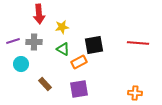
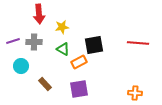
cyan circle: moved 2 px down
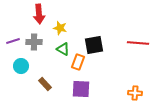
yellow star: moved 2 px left, 1 px down; rotated 24 degrees clockwise
orange rectangle: moved 1 px left; rotated 42 degrees counterclockwise
purple square: moved 2 px right; rotated 12 degrees clockwise
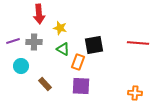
purple square: moved 3 px up
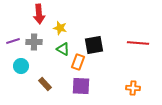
orange cross: moved 2 px left, 5 px up
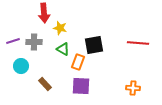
red arrow: moved 5 px right, 1 px up
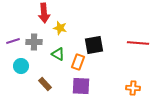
green triangle: moved 5 px left, 5 px down
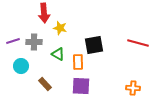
red line: rotated 10 degrees clockwise
orange rectangle: rotated 21 degrees counterclockwise
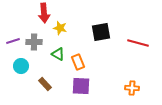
black square: moved 7 px right, 13 px up
orange rectangle: rotated 21 degrees counterclockwise
orange cross: moved 1 px left
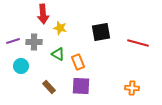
red arrow: moved 1 px left, 1 px down
brown rectangle: moved 4 px right, 3 px down
